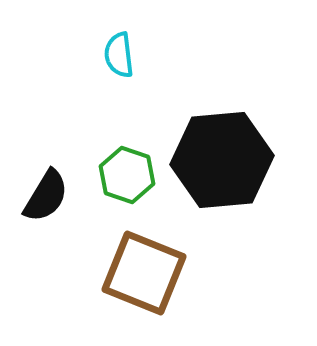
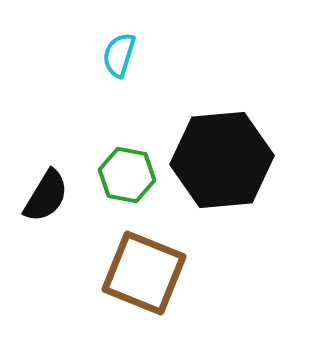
cyan semicircle: rotated 24 degrees clockwise
green hexagon: rotated 8 degrees counterclockwise
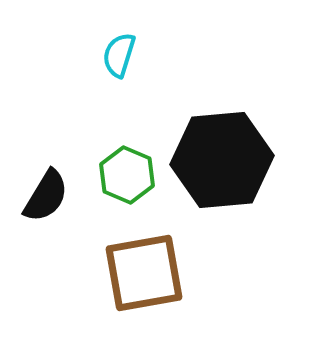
green hexagon: rotated 12 degrees clockwise
brown square: rotated 32 degrees counterclockwise
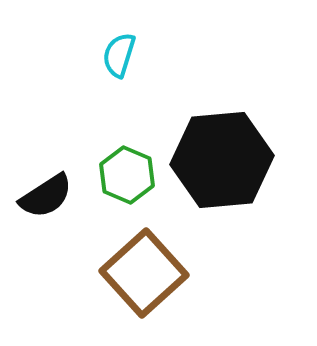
black semicircle: rotated 26 degrees clockwise
brown square: rotated 32 degrees counterclockwise
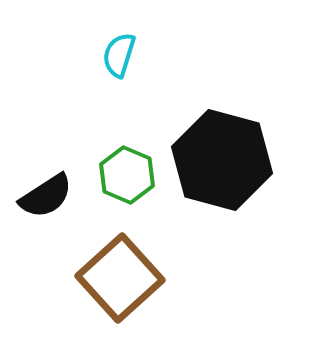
black hexagon: rotated 20 degrees clockwise
brown square: moved 24 px left, 5 px down
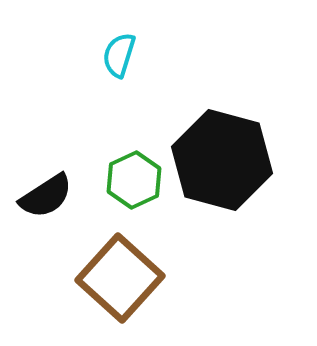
green hexagon: moved 7 px right, 5 px down; rotated 12 degrees clockwise
brown square: rotated 6 degrees counterclockwise
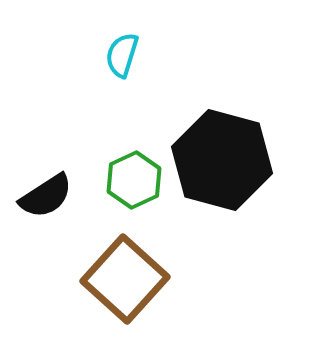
cyan semicircle: moved 3 px right
brown square: moved 5 px right, 1 px down
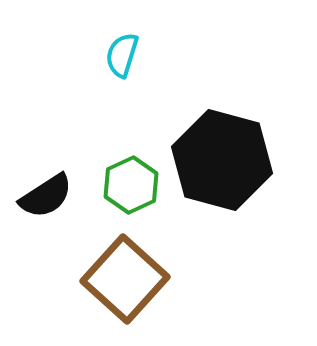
green hexagon: moved 3 px left, 5 px down
